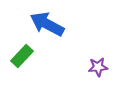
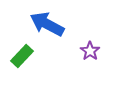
purple star: moved 8 px left, 16 px up; rotated 30 degrees counterclockwise
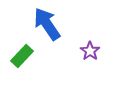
blue arrow: rotated 28 degrees clockwise
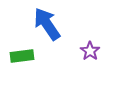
green rectangle: rotated 40 degrees clockwise
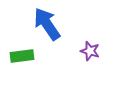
purple star: rotated 18 degrees counterclockwise
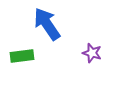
purple star: moved 2 px right, 2 px down
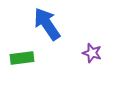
green rectangle: moved 2 px down
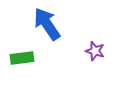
purple star: moved 3 px right, 2 px up
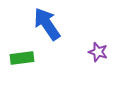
purple star: moved 3 px right, 1 px down
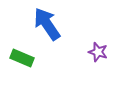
green rectangle: rotated 30 degrees clockwise
